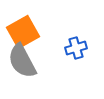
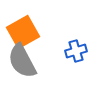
blue cross: moved 3 px down
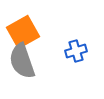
gray semicircle: rotated 9 degrees clockwise
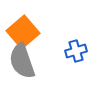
orange square: rotated 12 degrees counterclockwise
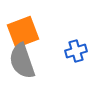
orange square: rotated 20 degrees clockwise
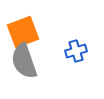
gray semicircle: moved 2 px right
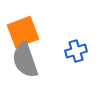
gray semicircle: moved 1 px right, 1 px up
